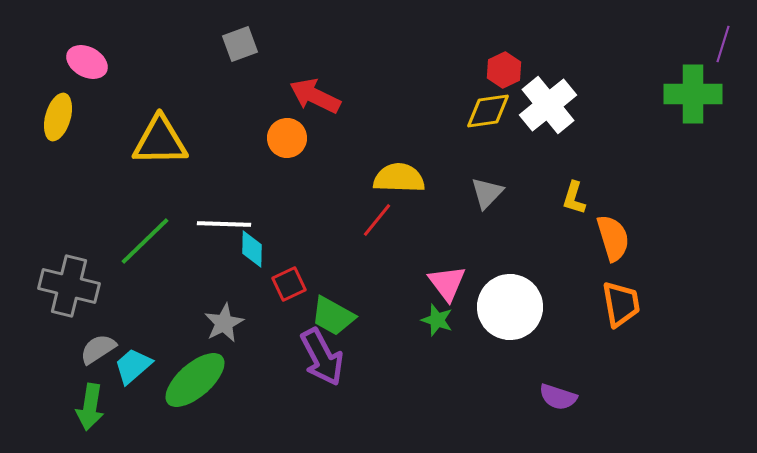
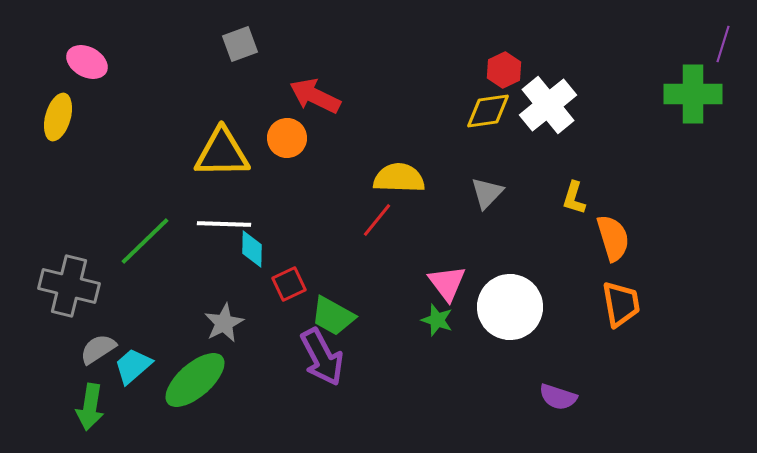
yellow triangle: moved 62 px right, 12 px down
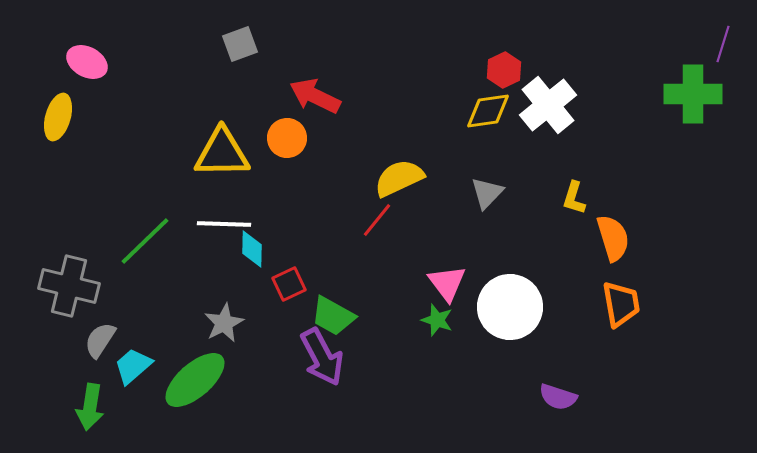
yellow semicircle: rotated 27 degrees counterclockwise
gray semicircle: moved 2 px right, 9 px up; rotated 24 degrees counterclockwise
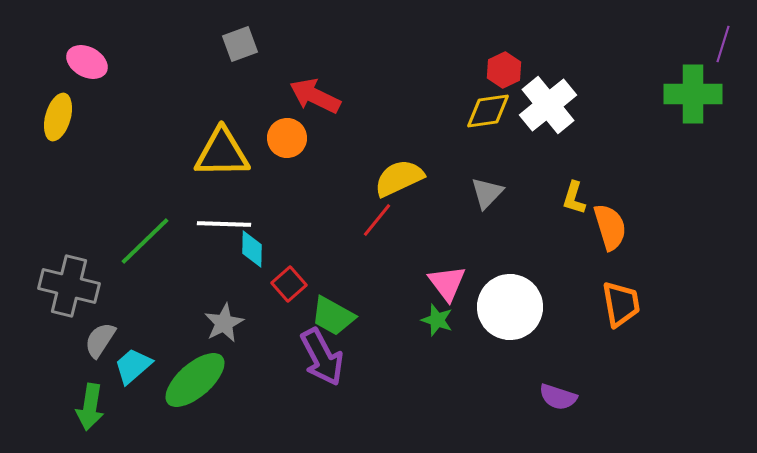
orange semicircle: moved 3 px left, 11 px up
red square: rotated 16 degrees counterclockwise
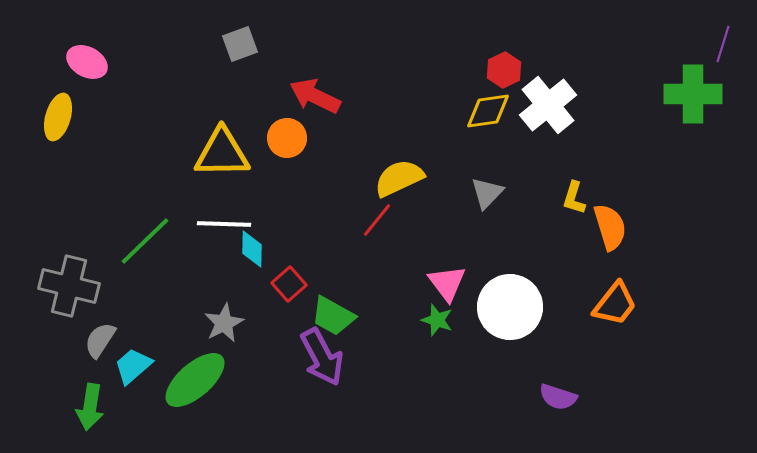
orange trapezoid: moved 6 px left; rotated 48 degrees clockwise
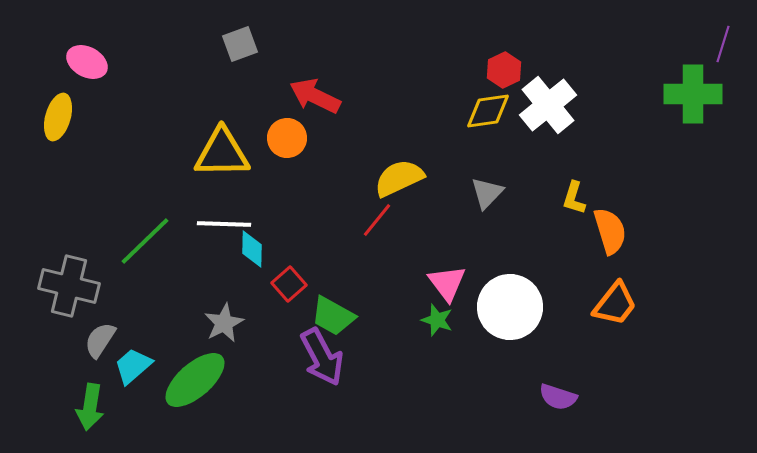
orange semicircle: moved 4 px down
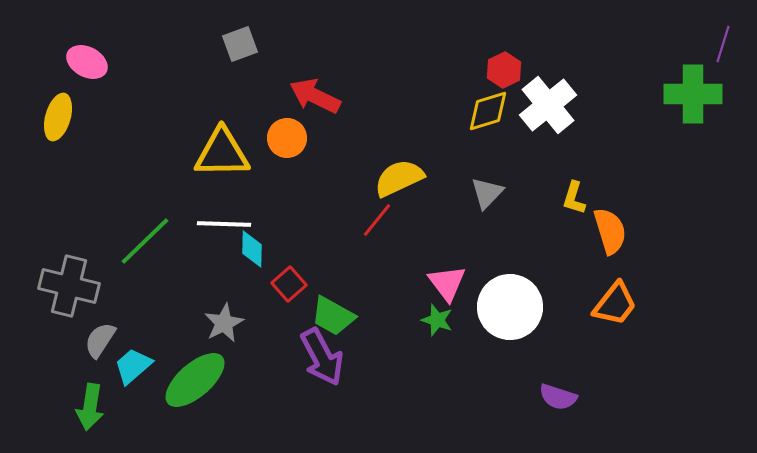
yellow diamond: rotated 9 degrees counterclockwise
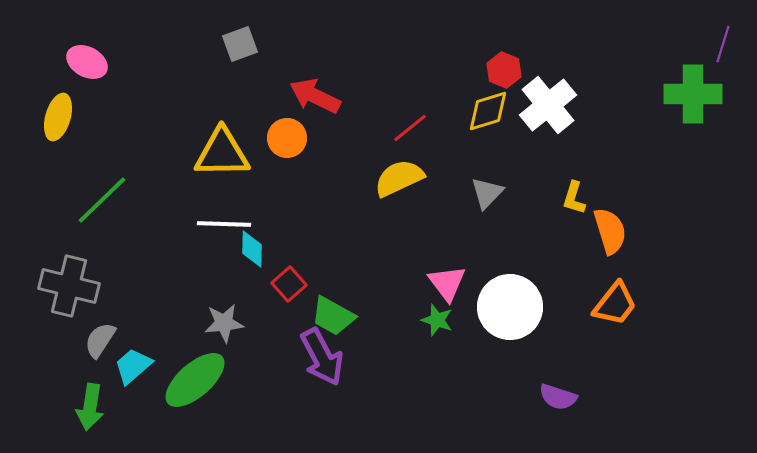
red hexagon: rotated 12 degrees counterclockwise
red line: moved 33 px right, 92 px up; rotated 12 degrees clockwise
green line: moved 43 px left, 41 px up
gray star: rotated 21 degrees clockwise
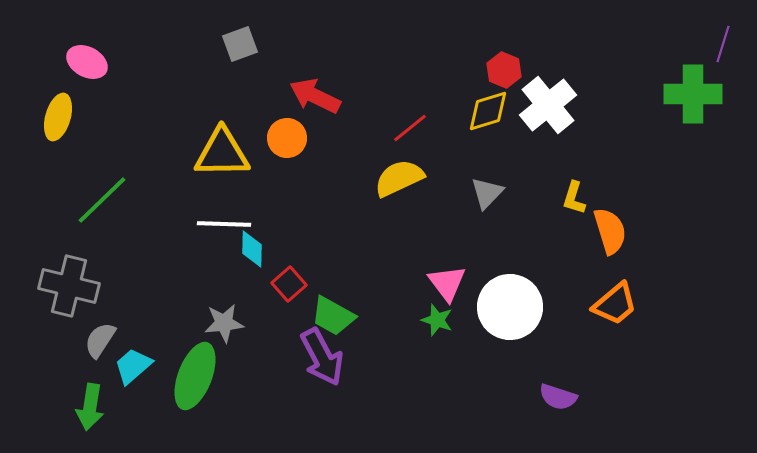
orange trapezoid: rotated 12 degrees clockwise
green ellipse: moved 4 px up; rotated 28 degrees counterclockwise
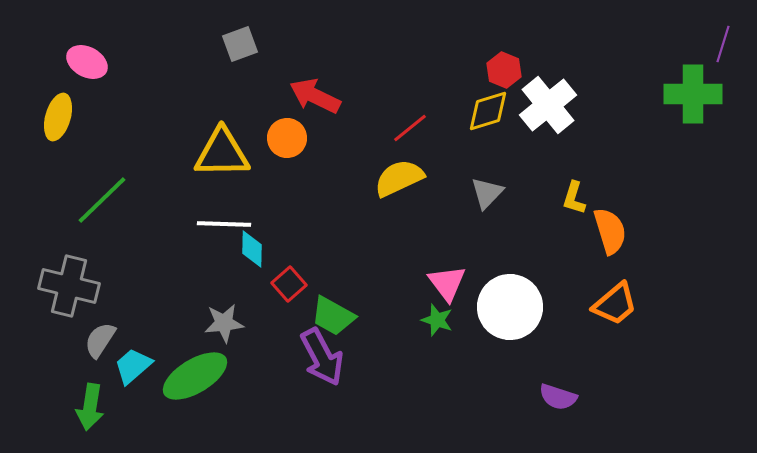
green ellipse: rotated 38 degrees clockwise
